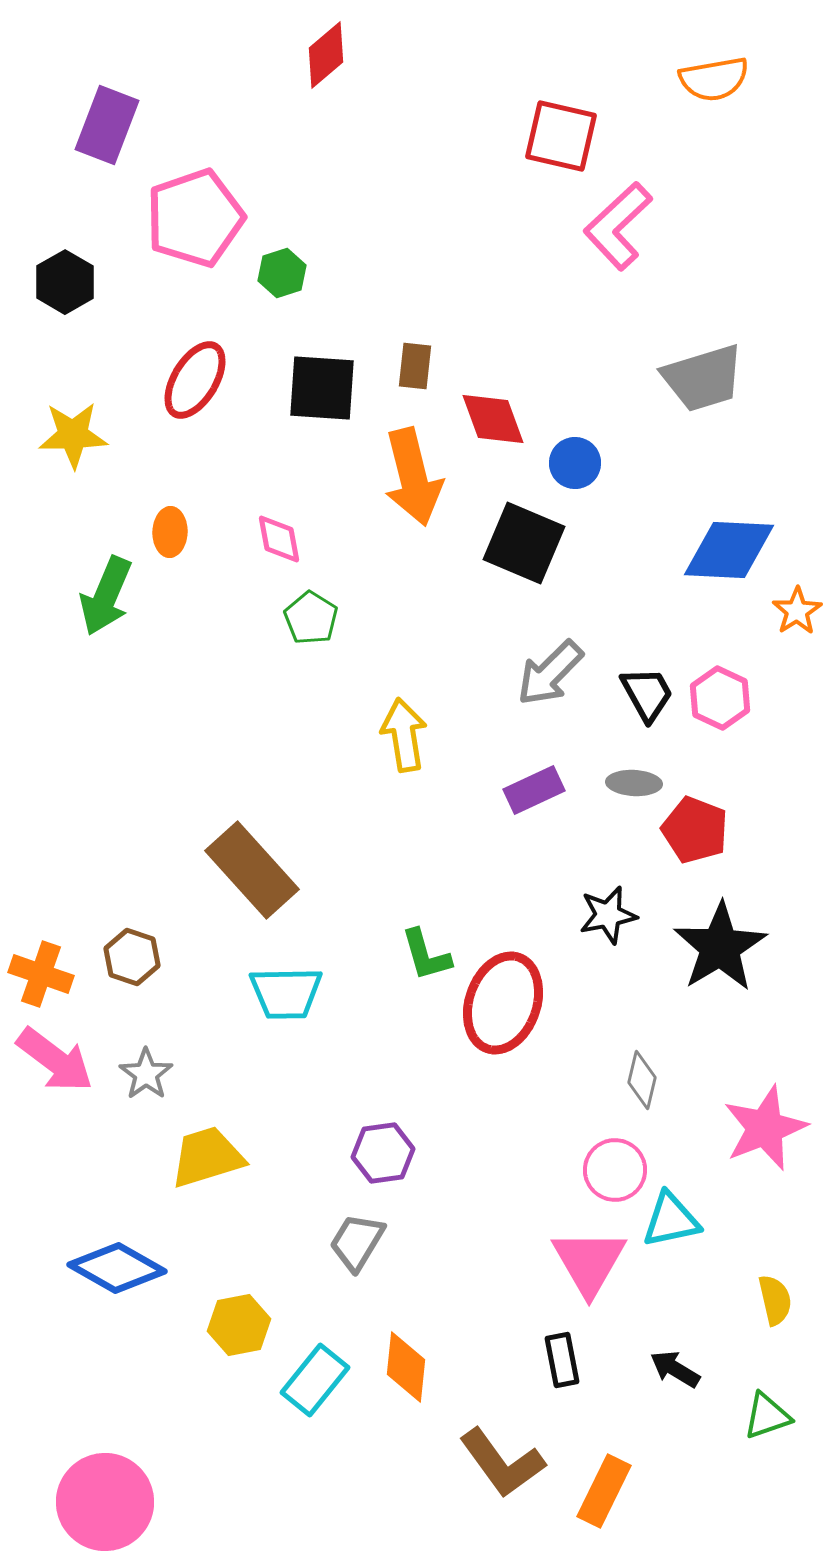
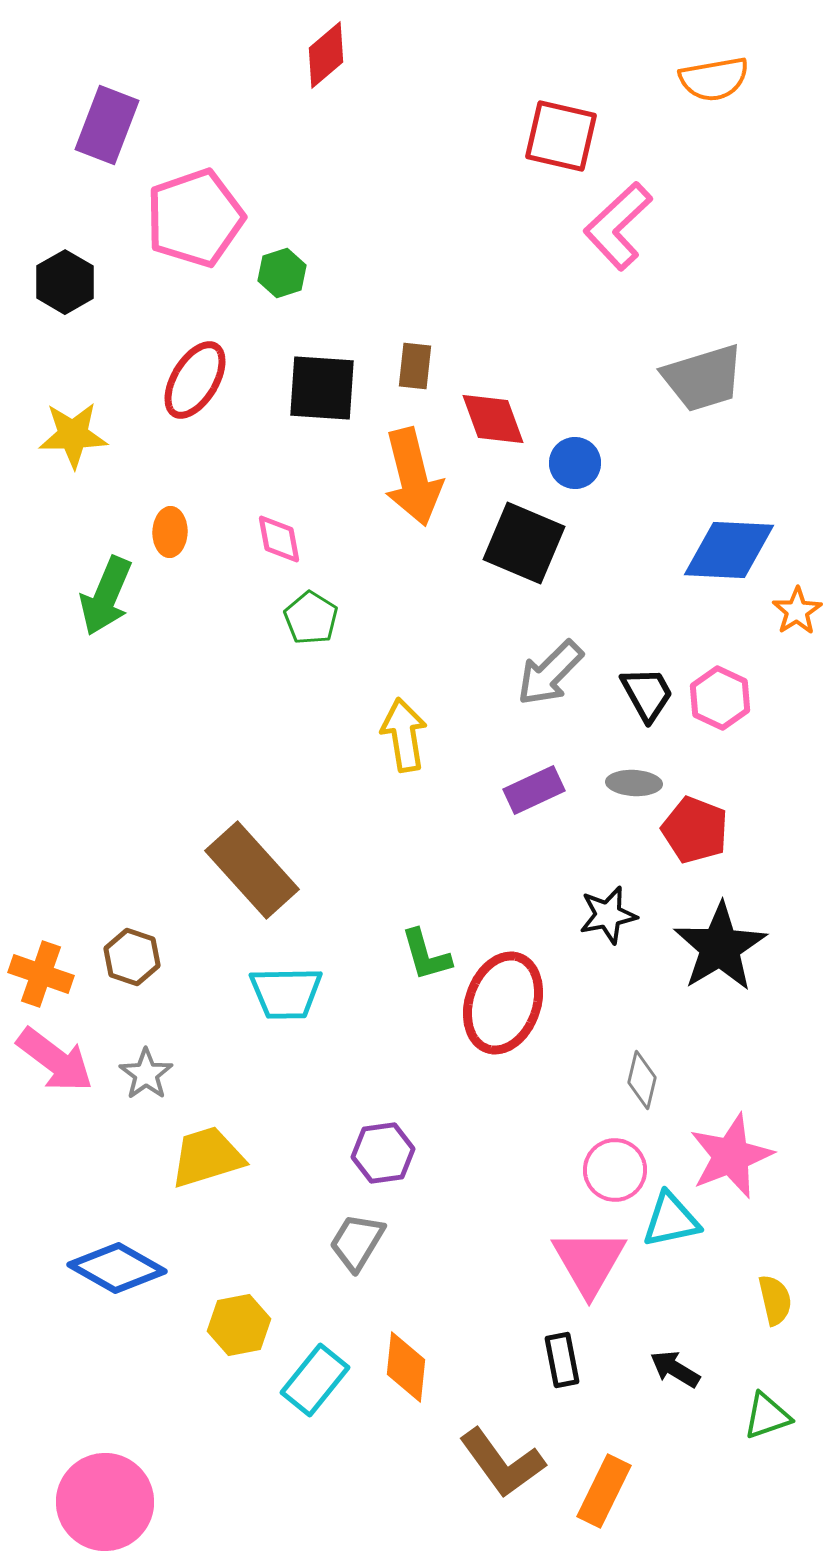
pink star at (765, 1128): moved 34 px left, 28 px down
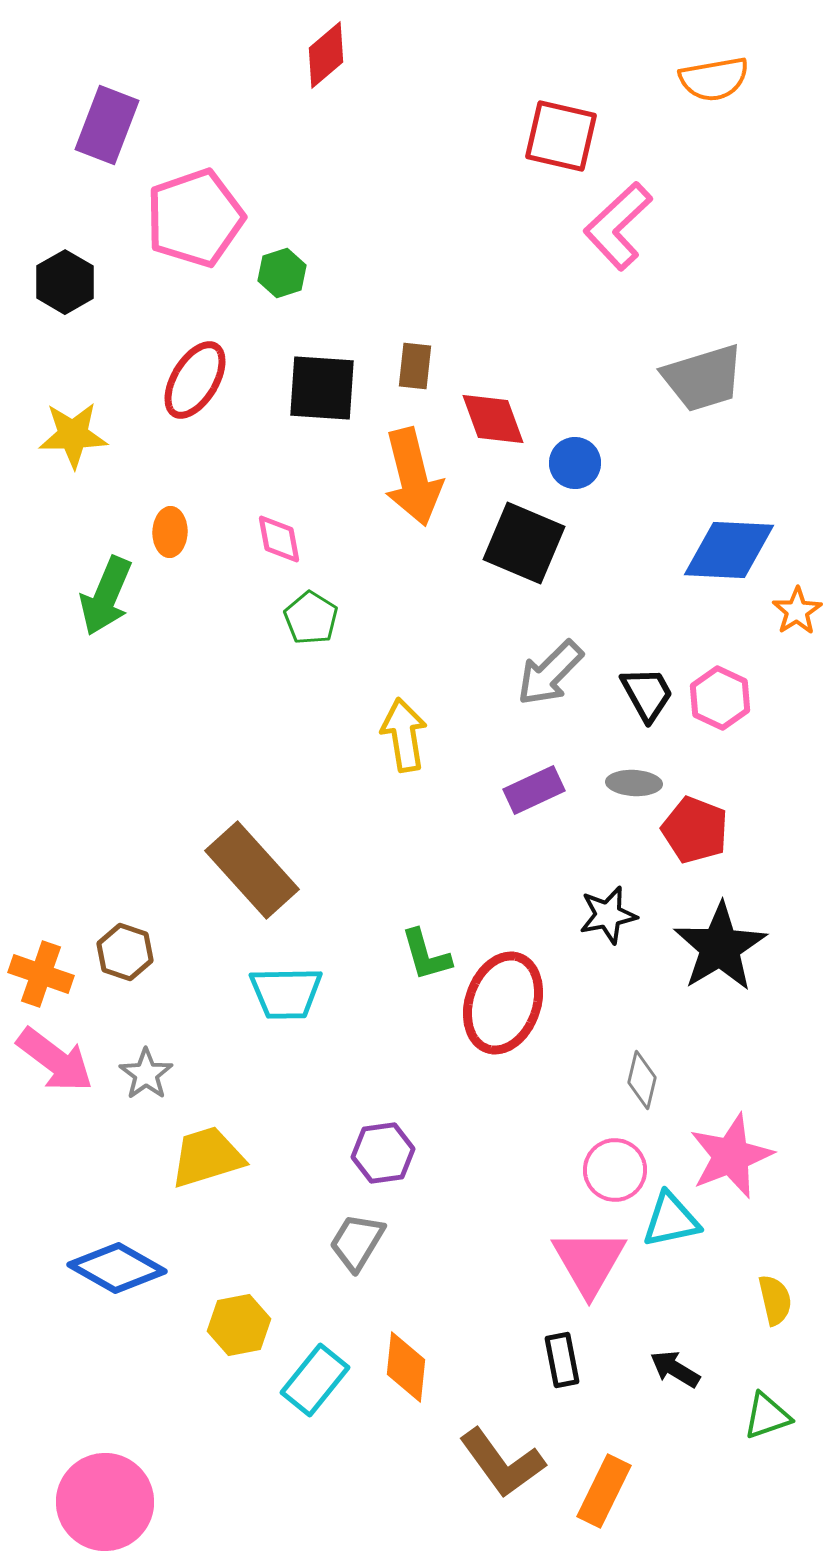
brown hexagon at (132, 957): moved 7 px left, 5 px up
